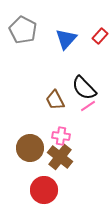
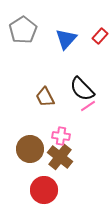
gray pentagon: rotated 12 degrees clockwise
black semicircle: moved 2 px left, 1 px down
brown trapezoid: moved 10 px left, 3 px up
brown circle: moved 1 px down
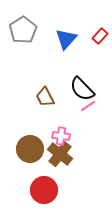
brown cross: moved 3 px up
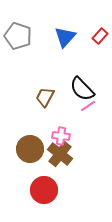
gray pentagon: moved 5 px left, 6 px down; rotated 20 degrees counterclockwise
blue triangle: moved 1 px left, 2 px up
brown trapezoid: rotated 55 degrees clockwise
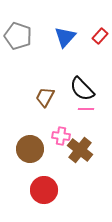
pink line: moved 2 px left, 3 px down; rotated 35 degrees clockwise
brown cross: moved 20 px right, 4 px up
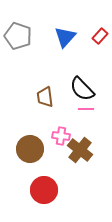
brown trapezoid: rotated 35 degrees counterclockwise
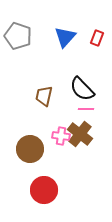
red rectangle: moved 3 px left, 2 px down; rotated 21 degrees counterclockwise
brown trapezoid: moved 1 px left, 1 px up; rotated 20 degrees clockwise
brown cross: moved 16 px up
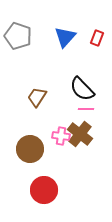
brown trapezoid: moved 7 px left, 1 px down; rotated 20 degrees clockwise
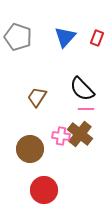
gray pentagon: moved 1 px down
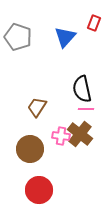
red rectangle: moved 3 px left, 15 px up
black semicircle: rotated 32 degrees clockwise
brown trapezoid: moved 10 px down
red circle: moved 5 px left
